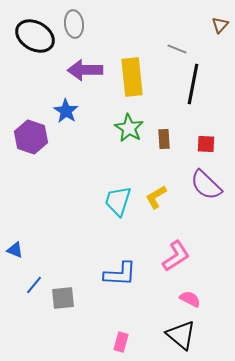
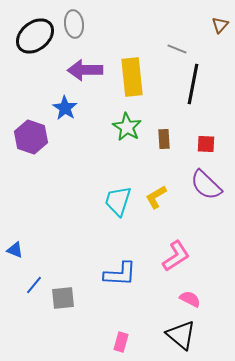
black ellipse: rotated 69 degrees counterclockwise
blue star: moved 1 px left, 3 px up
green star: moved 2 px left, 1 px up
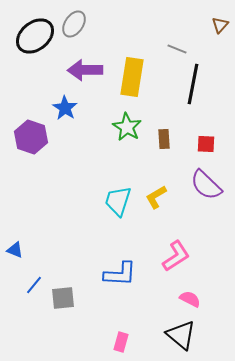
gray ellipse: rotated 40 degrees clockwise
yellow rectangle: rotated 15 degrees clockwise
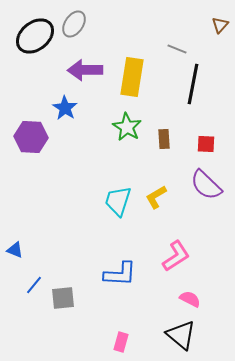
purple hexagon: rotated 16 degrees counterclockwise
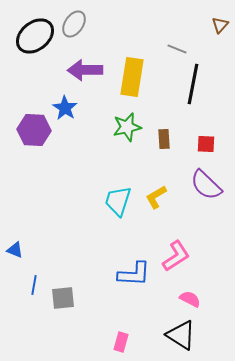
green star: rotated 28 degrees clockwise
purple hexagon: moved 3 px right, 7 px up
blue L-shape: moved 14 px right
blue line: rotated 30 degrees counterclockwise
black triangle: rotated 8 degrees counterclockwise
